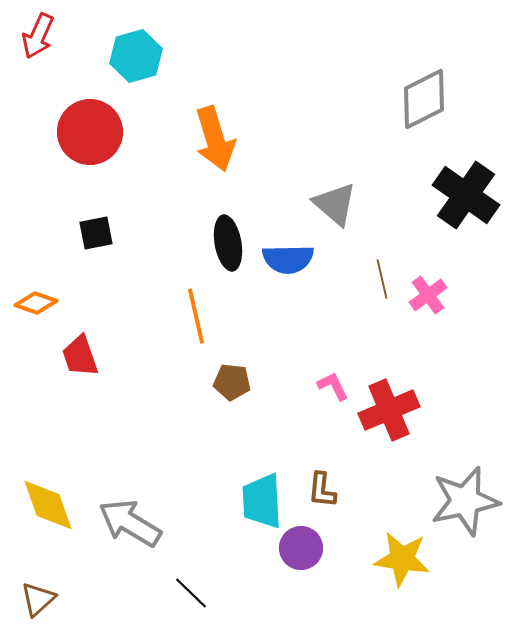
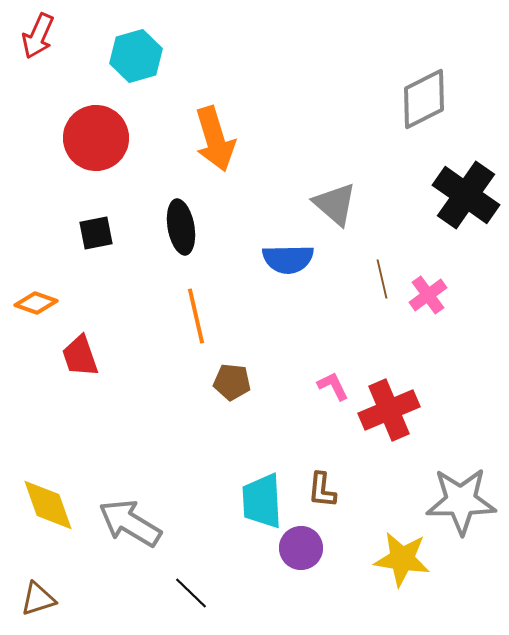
red circle: moved 6 px right, 6 px down
black ellipse: moved 47 px left, 16 px up
gray star: moved 4 px left; rotated 12 degrees clockwise
brown triangle: rotated 24 degrees clockwise
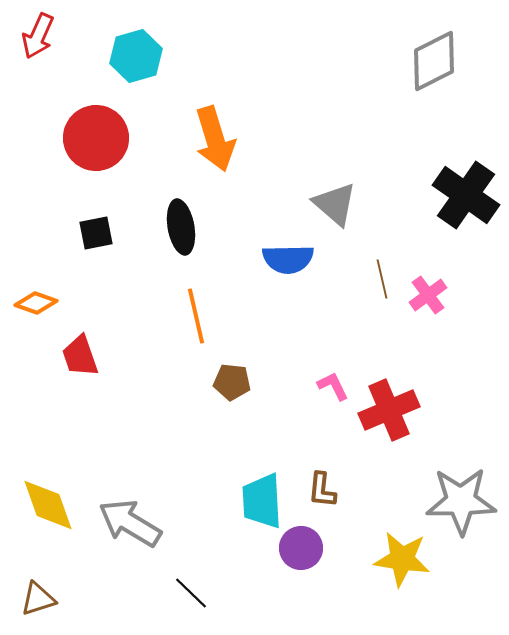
gray diamond: moved 10 px right, 38 px up
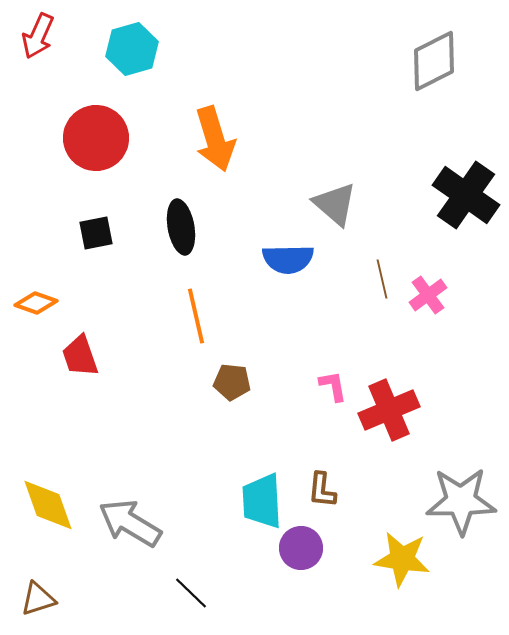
cyan hexagon: moved 4 px left, 7 px up
pink L-shape: rotated 16 degrees clockwise
